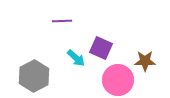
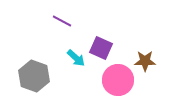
purple line: rotated 30 degrees clockwise
gray hexagon: rotated 12 degrees counterclockwise
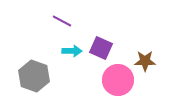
cyan arrow: moved 4 px left, 7 px up; rotated 42 degrees counterclockwise
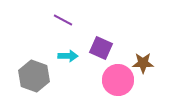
purple line: moved 1 px right, 1 px up
cyan arrow: moved 4 px left, 5 px down
brown star: moved 2 px left, 2 px down
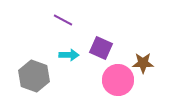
cyan arrow: moved 1 px right, 1 px up
